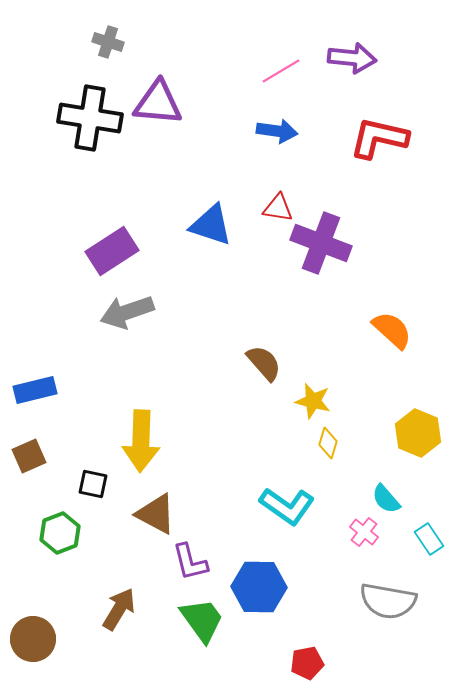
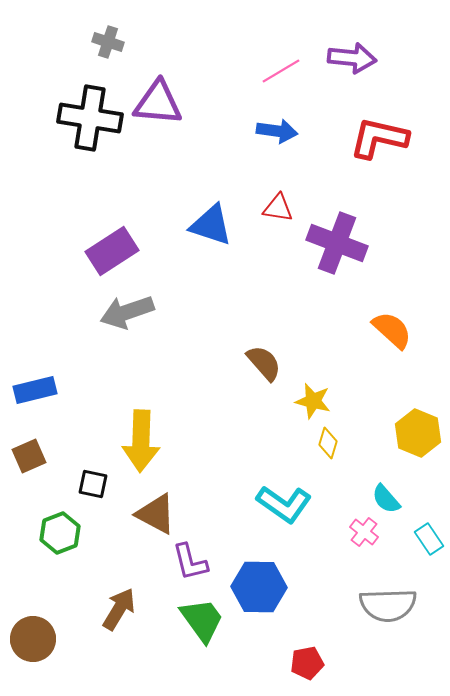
purple cross: moved 16 px right
cyan L-shape: moved 3 px left, 2 px up
gray semicircle: moved 4 px down; rotated 12 degrees counterclockwise
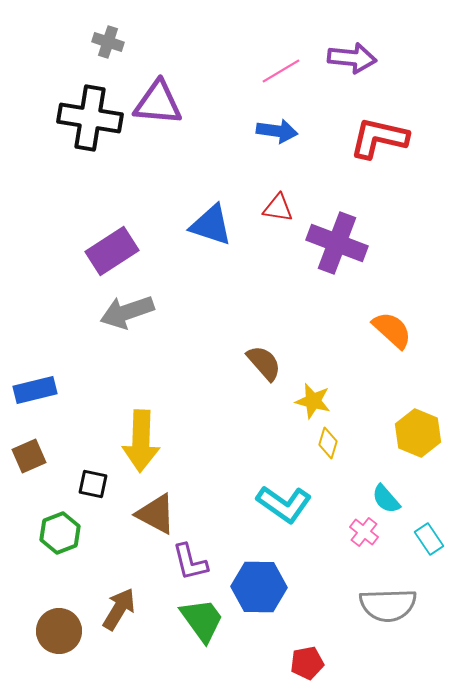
brown circle: moved 26 px right, 8 px up
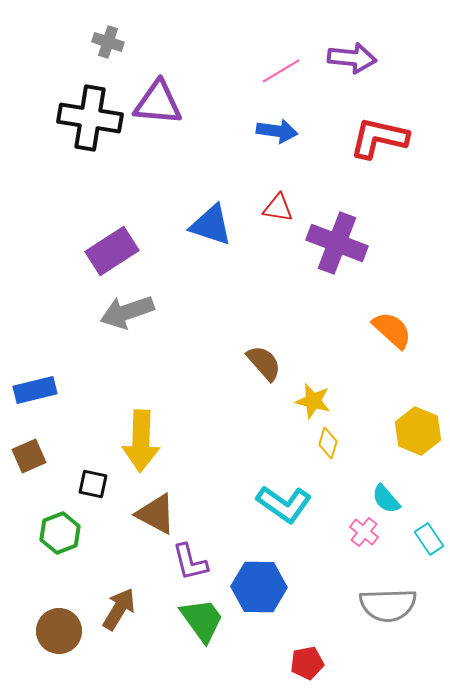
yellow hexagon: moved 2 px up
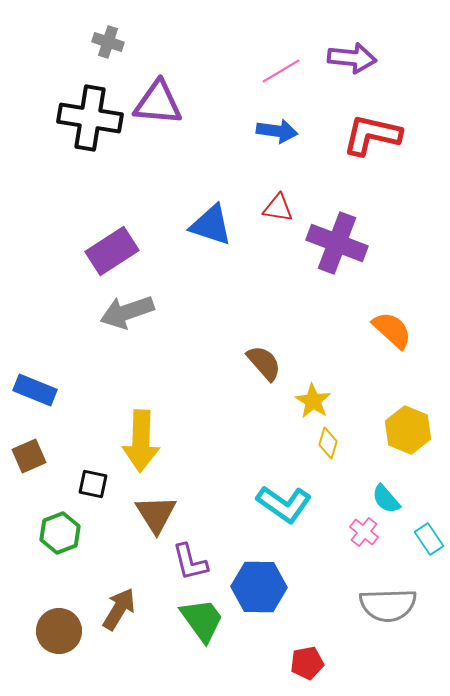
red L-shape: moved 7 px left, 3 px up
blue rectangle: rotated 36 degrees clockwise
yellow star: rotated 18 degrees clockwise
yellow hexagon: moved 10 px left, 1 px up
brown triangle: rotated 30 degrees clockwise
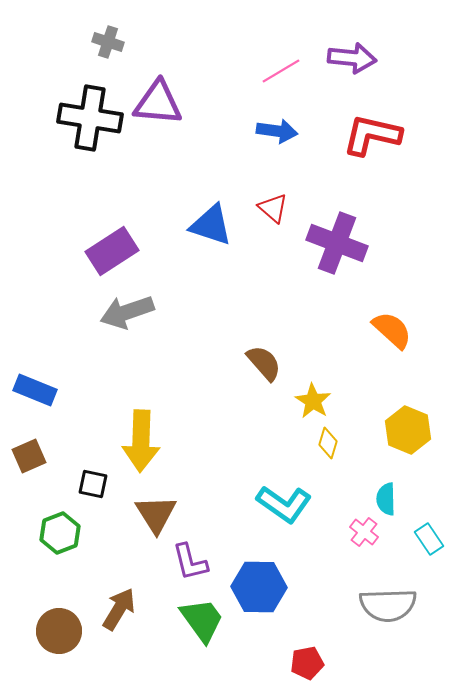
red triangle: moved 5 px left; rotated 32 degrees clockwise
cyan semicircle: rotated 40 degrees clockwise
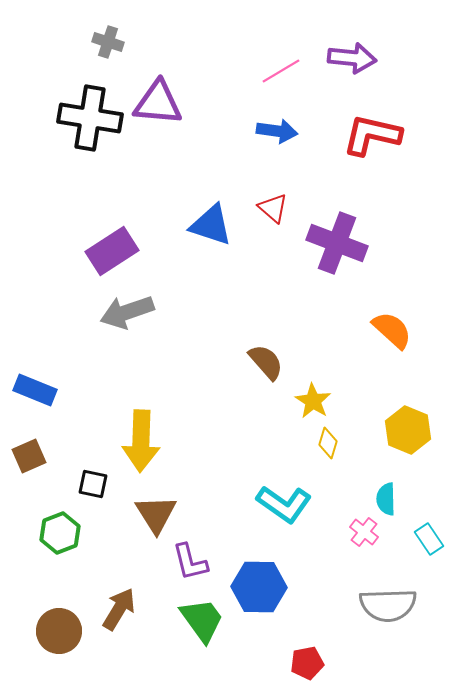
brown semicircle: moved 2 px right, 1 px up
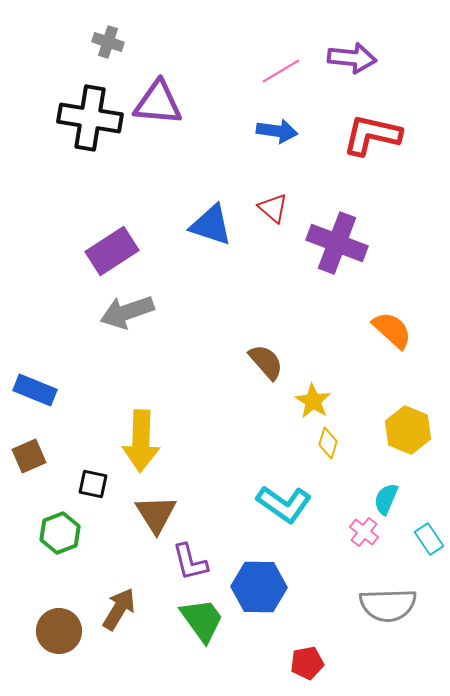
cyan semicircle: rotated 24 degrees clockwise
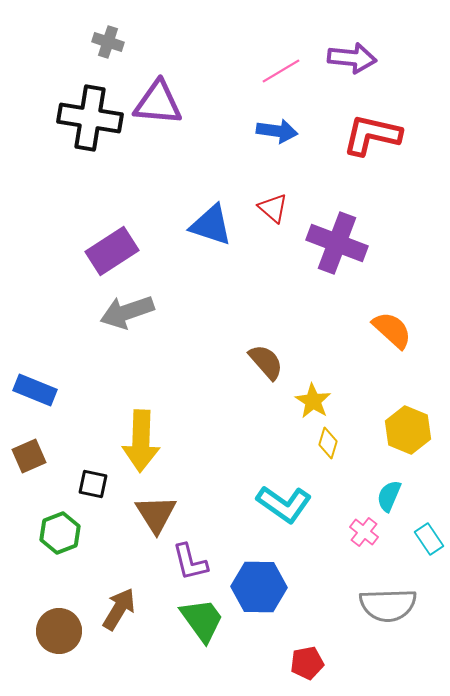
cyan semicircle: moved 3 px right, 3 px up
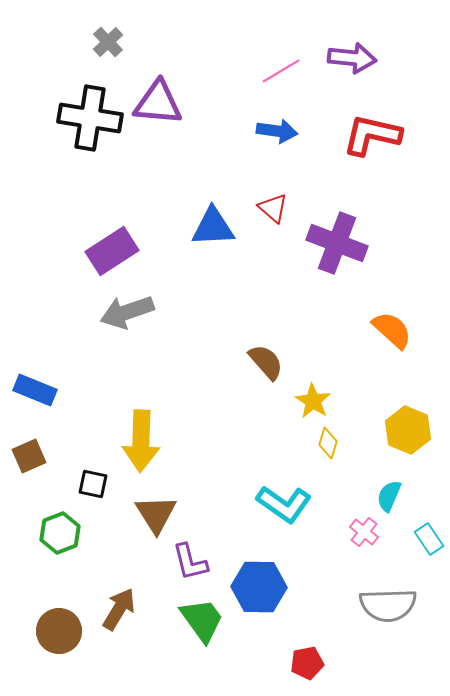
gray cross: rotated 28 degrees clockwise
blue triangle: moved 2 px right, 2 px down; rotated 21 degrees counterclockwise
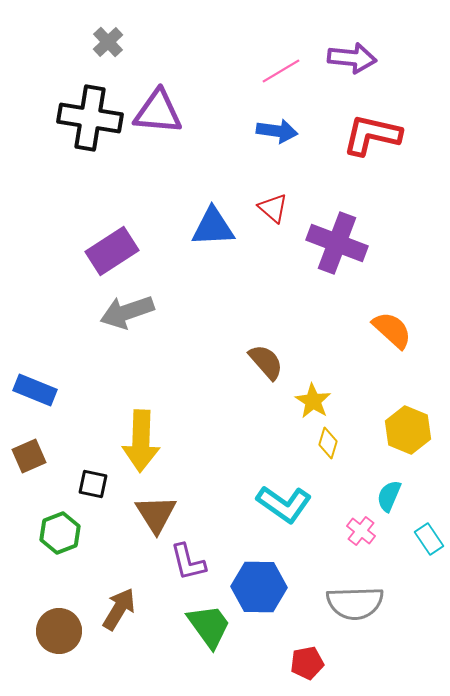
purple triangle: moved 9 px down
pink cross: moved 3 px left, 1 px up
purple L-shape: moved 2 px left
gray semicircle: moved 33 px left, 2 px up
green trapezoid: moved 7 px right, 6 px down
